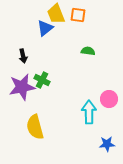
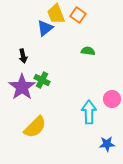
orange square: rotated 28 degrees clockwise
purple star: rotated 24 degrees counterclockwise
pink circle: moved 3 px right
yellow semicircle: rotated 120 degrees counterclockwise
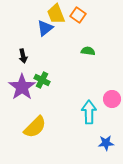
blue star: moved 1 px left, 1 px up
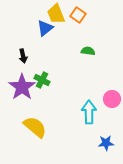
yellow semicircle: rotated 95 degrees counterclockwise
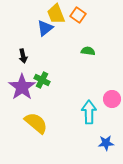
yellow semicircle: moved 1 px right, 4 px up
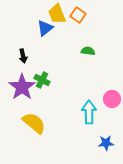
yellow trapezoid: moved 1 px right
yellow semicircle: moved 2 px left
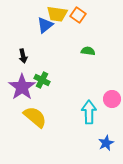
yellow trapezoid: rotated 60 degrees counterclockwise
blue triangle: moved 3 px up
yellow semicircle: moved 1 px right, 6 px up
blue star: rotated 21 degrees counterclockwise
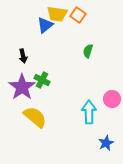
green semicircle: rotated 80 degrees counterclockwise
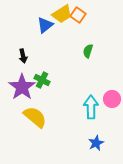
yellow trapezoid: moved 5 px right; rotated 40 degrees counterclockwise
cyan arrow: moved 2 px right, 5 px up
blue star: moved 10 px left
